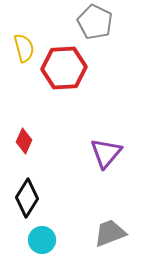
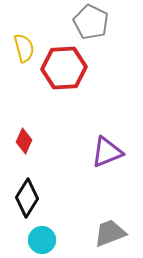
gray pentagon: moved 4 px left
purple triangle: moved 1 px right, 1 px up; rotated 28 degrees clockwise
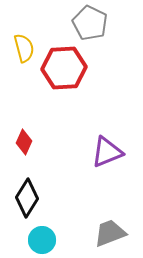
gray pentagon: moved 1 px left, 1 px down
red diamond: moved 1 px down
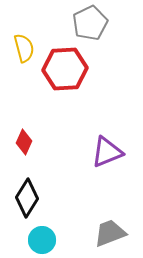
gray pentagon: rotated 20 degrees clockwise
red hexagon: moved 1 px right, 1 px down
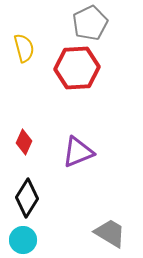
red hexagon: moved 12 px right, 1 px up
purple triangle: moved 29 px left
gray trapezoid: rotated 52 degrees clockwise
cyan circle: moved 19 px left
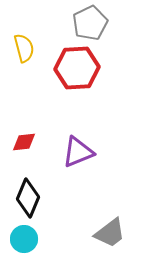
red diamond: rotated 60 degrees clockwise
black diamond: moved 1 px right; rotated 9 degrees counterclockwise
gray trapezoid: rotated 112 degrees clockwise
cyan circle: moved 1 px right, 1 px up
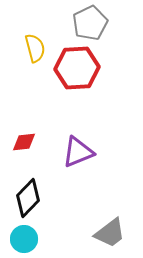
yellow semicircle: moved 11 px right
black diamond: rotated 21 degrees clockwise
